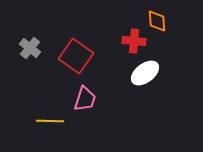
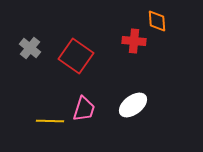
white ellipse: moved 12 px left, 32 px down
pink trapezoid: moved 1 px left, 10 px down
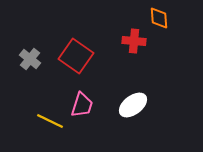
orange diamond: moved 2 px right, 3 px up
gray cross: moved 11 px down
pink trapezoid: moved 2 px left, 4 px up
yellow line: rotated 24 degrees clockwise
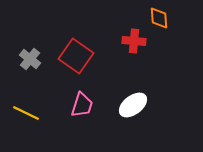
yellow line: moved 24 px left, 8 px up
